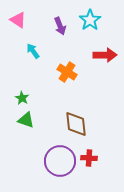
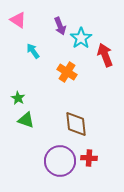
cyan star: moved 9 px left, 18 px down
red arrow: rotated 110 degrees counterclockwise
green star: moved 4 px left
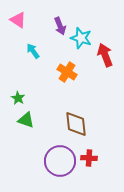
cyan star: rotated 20 degrees counterclockwise
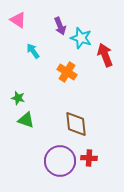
green star: rotated 16 degrees counterclockwise
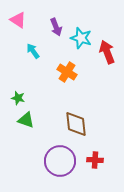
purple arrow: moved 4 px left, 1 px down
red arrow: moved 2 px right, 3 px up
red cross: moved 6 px right, 2 px down
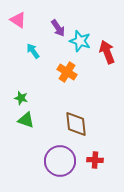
purple arrow: moved 2 px right, 1 px down; rotated 12 degrees counterclockwise
cyan star: moved 1 px left, 3 px down
green star: moved 3 px right
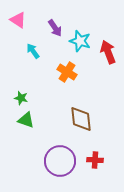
purple arrow: moved 3 px left
red arrow: moved 1 px right
brown diamond: moved 5 px right, 5 px up
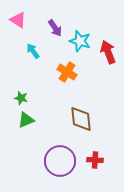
green triangle: rotated 42 degrees counterclockwise
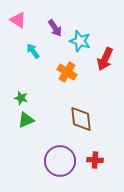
red arrow: moved 3 px left, 7 px down; rotated 135 degrees counterclockwise
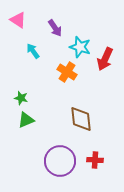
cyan star: moved 6 px down
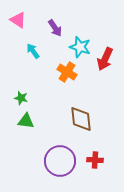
green triangle: moved 1 px down; rotated 30 degrees clockwise
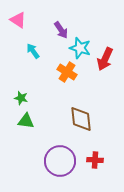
purple arrow: moved 6 px right, 2 px down
cyan star: moved 1 px down
